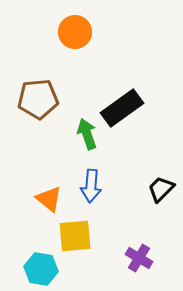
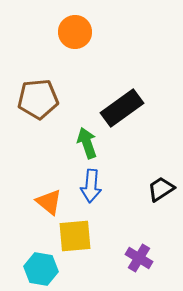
green arrow: moved 9 px down
black trapezoid: rotated 12 degrees clockwise
orange triangle: moved 3 px down
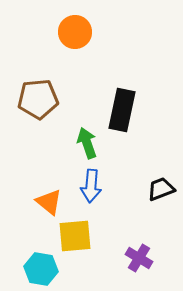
black rectangle: moved 2 px down; rotated 42 degrees counterclockwise
black trapezoid: rotated 12 degrees clockwise
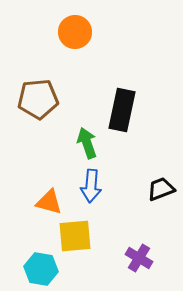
orange triangle: rotated 24 degrees counterclockwise
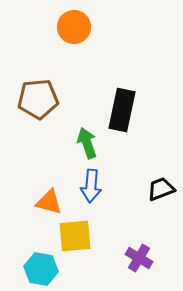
orange circle: moved 1 px left, 5 px up
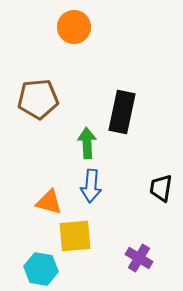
black rectangle: moved 2 px down
green arrow: rotated 16 degrees clockwise
black trapezoid: moved 1 px up; rotated 60 degrees counterclockwise
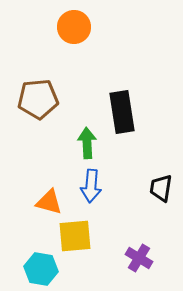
black rectangle: rotated 21 degrees counterclockwise
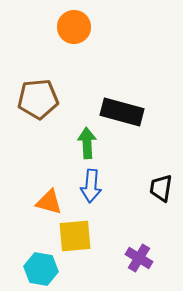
black rectangle: rotated 66 degrees counterclockwise
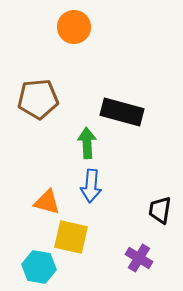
black trapezoid: moved 1 px left, 22 px down
orange triangle: moved 2 px left
yellow square: moved 4 px left, 1 px down; rotated 18 degrees clockwise
cyan hexagon: moved 2 px left, 2 px up
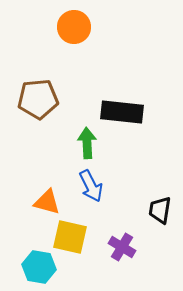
black rectangle: rotated 9 degrees counterclockwise
blue arrow: rotated 32 degrees counterclockwise
yellow square: moved 1 px left
purple cross: moved 17 px left, 11 px up
